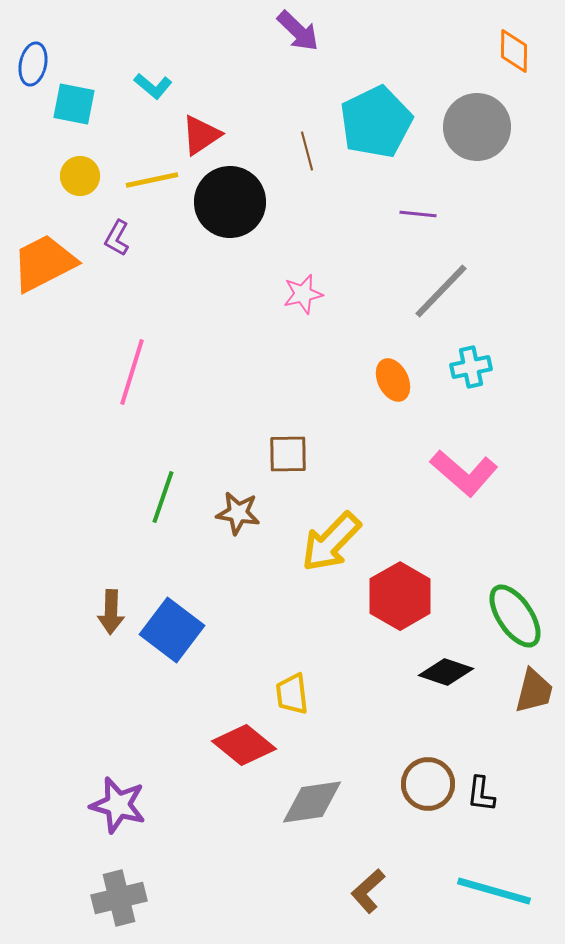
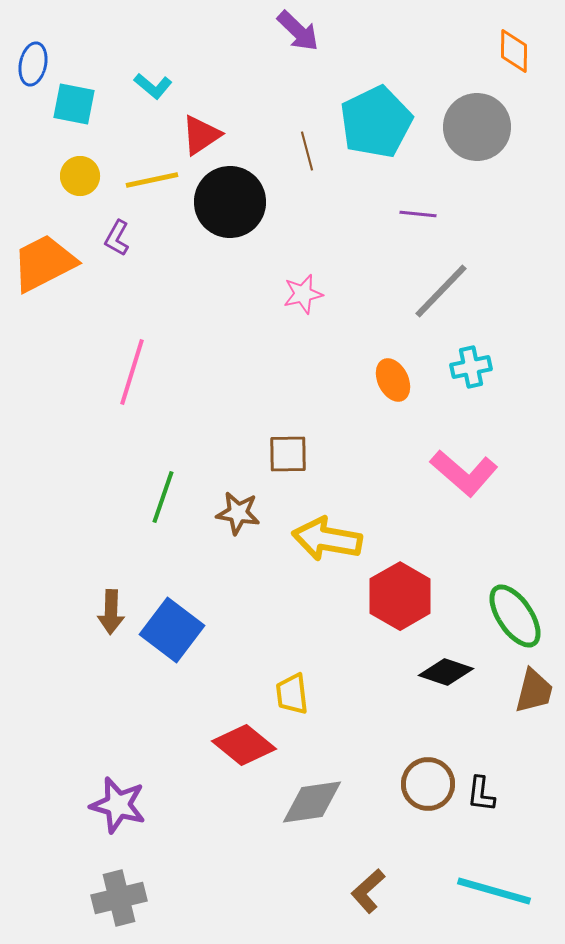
yellow arrow: moved 4 px left, 3 px up; rotated 56 degrees clockwise
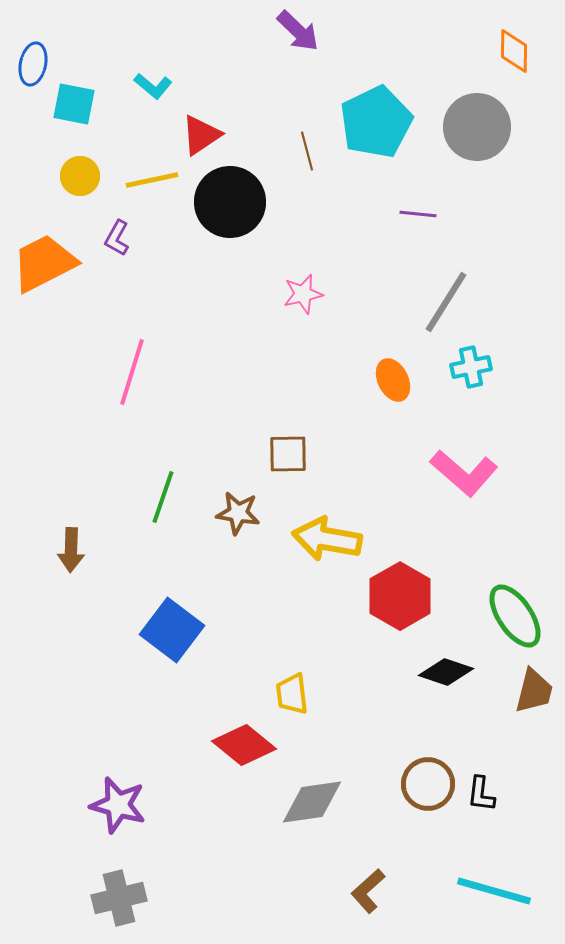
gray line: moved 5 px right, 11 px down; rotated 12 degrees counterclockwise
brown arrow: moved 40 px left, 62 px up
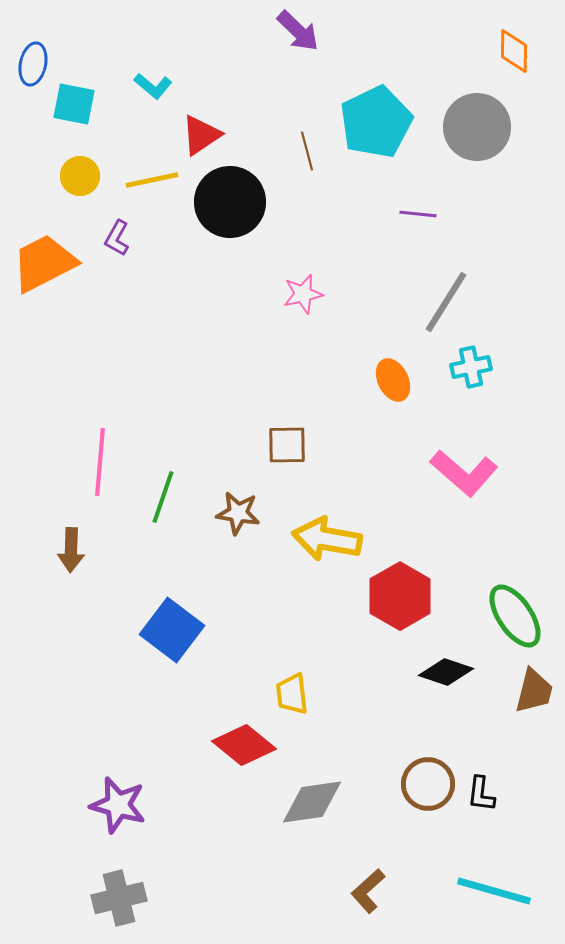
pink line: moved 32 px left, 90 px down; rotated 12 degrees counterclockwise
brown square: moved 1 px left, 9 px up
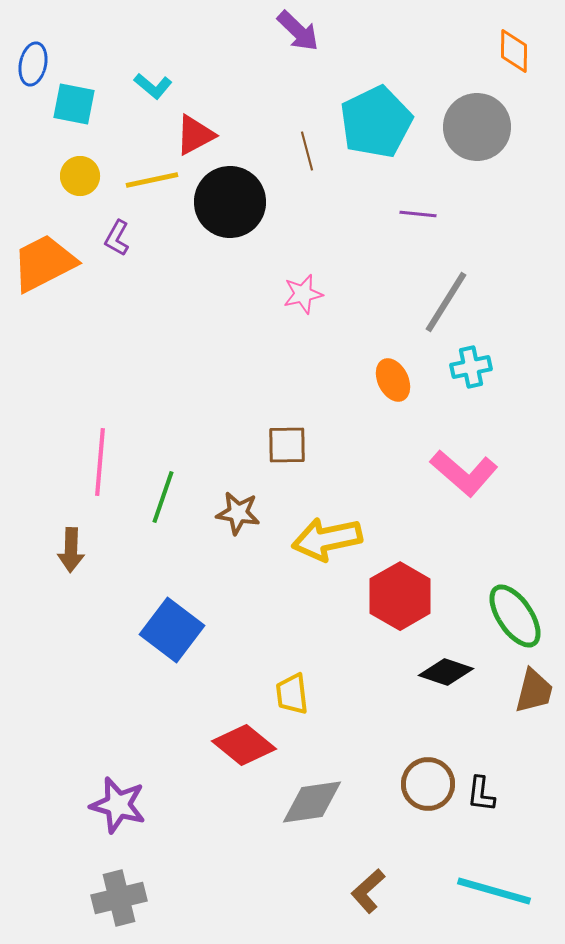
red triangle: moved 6 px left; rotated 6 degrees clockwise
yellow arrow: rotated 22 degrees counterclockwise
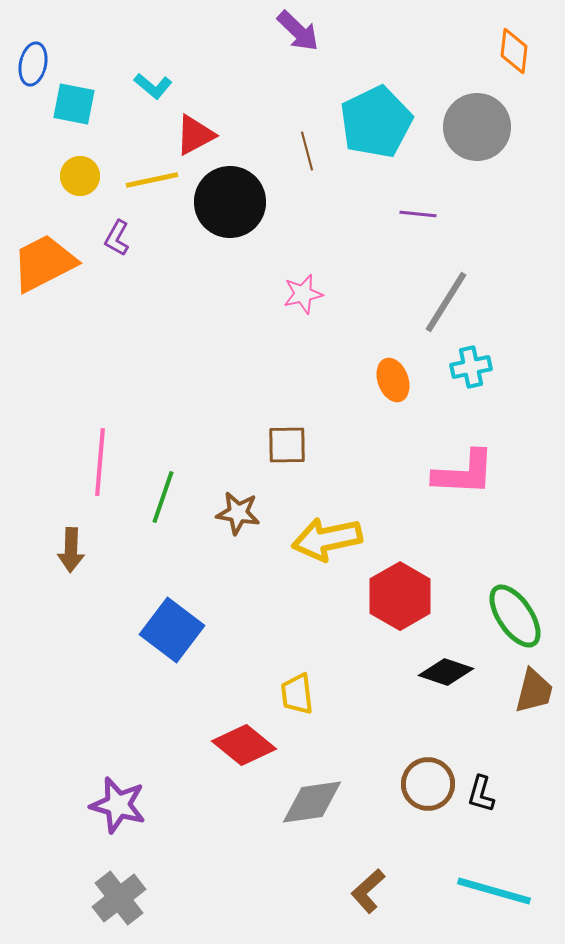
orange diamond: rotated 6 degrees clockwise
orange ellipse: rotated 6 degrees clockwise
pink L-shape: rotated 38 degrees counterclockwise
yellow trapezoid: moved 5 px right
black L-shape: rotated 9 degrees clockwise
gray cross: rotated 24 degrees counterclockwise
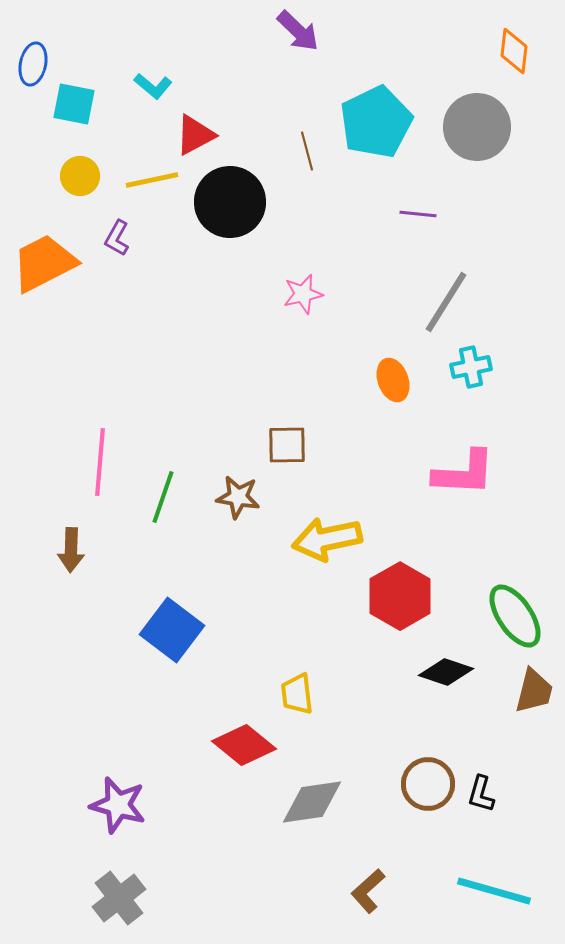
brown star: moved 16 px up
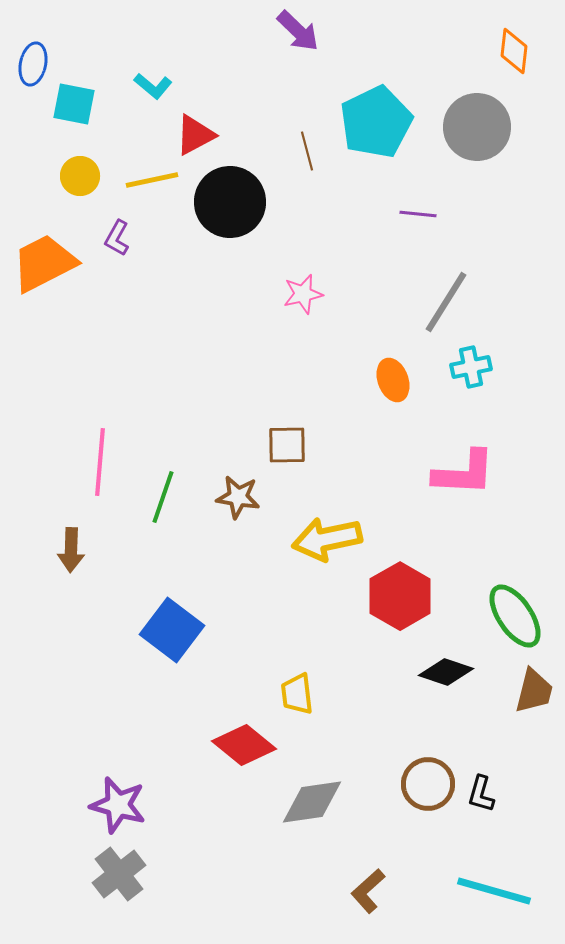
gray cross: moved 24 px up
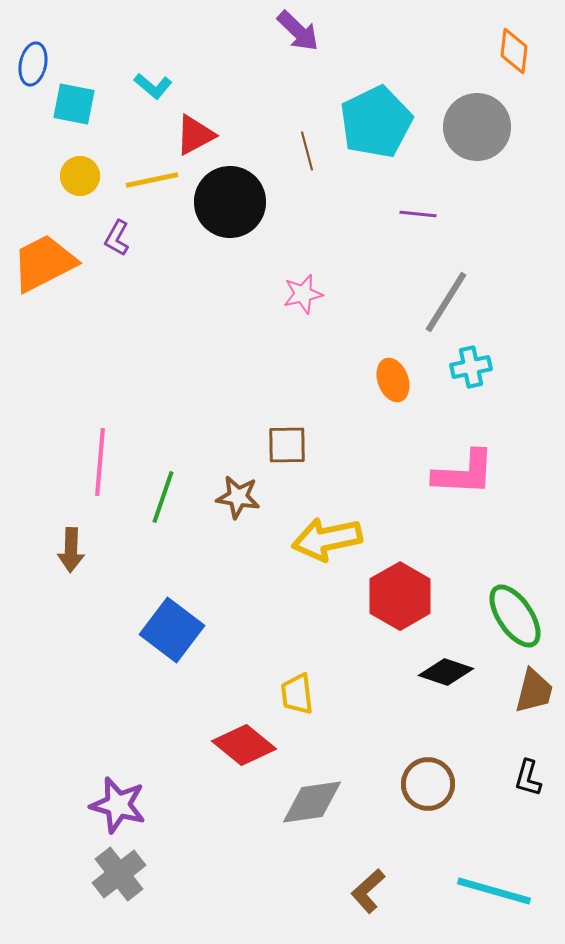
black L-shape: moved 47 px right, 16 px up
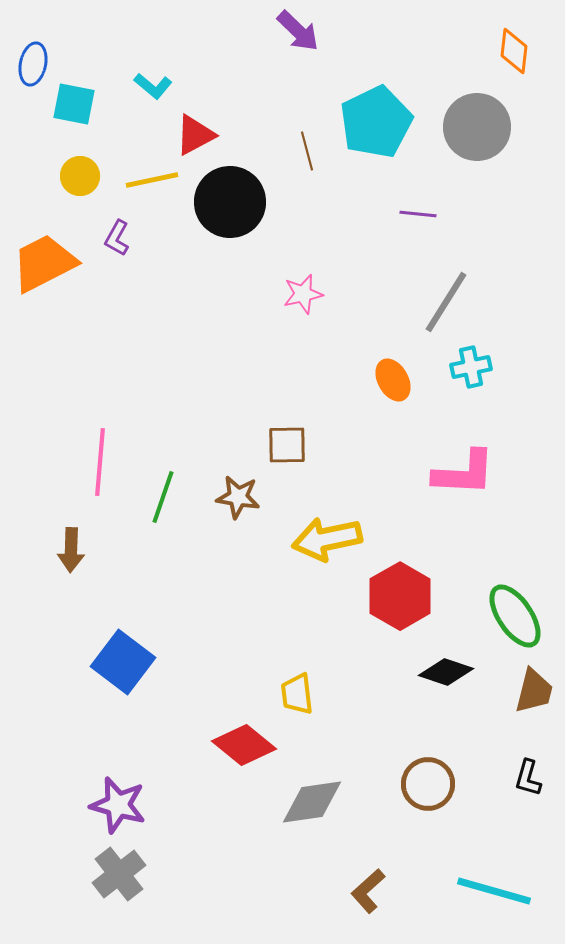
orange ellipse: rotated 9 degrees counterclockwise
blue square: moved 49 px left, 32 px down
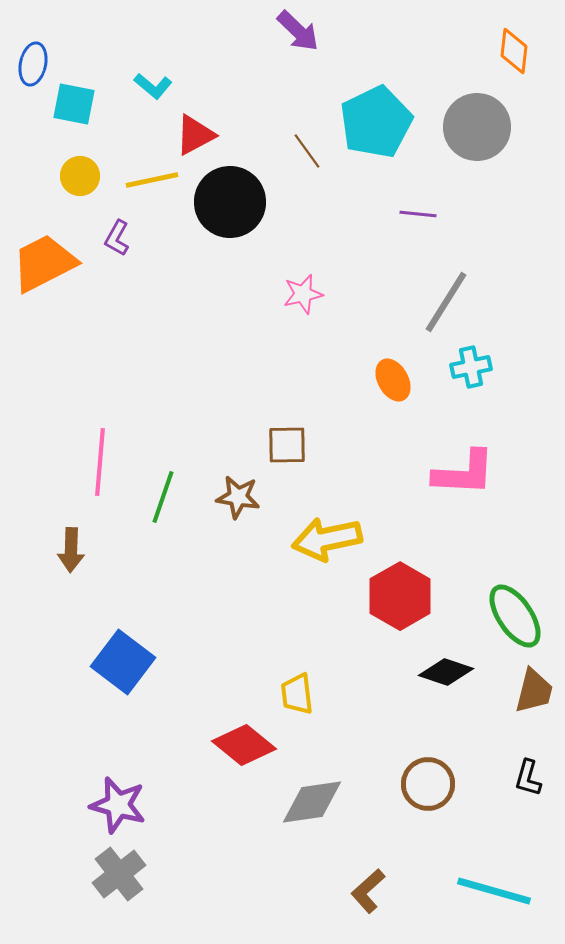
brown line: rotated 21 degrees counterclockwise
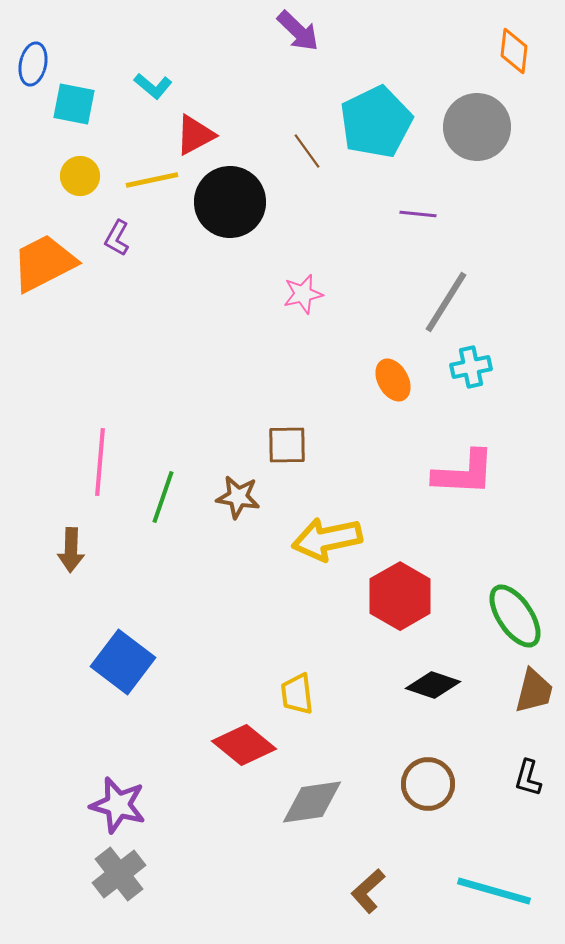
black diamond: moved 13 px left, 13 px down
